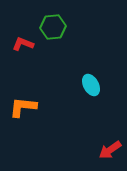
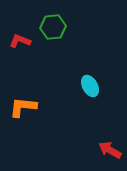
red L-shape: moved 3 px left, 3 px up
cyan ellipse: moved 1 px left, 1 px down
red arrow: rotated 65 degrees clockwise
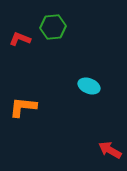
red L-shape: moved 2 px up
cyan ellipse: moved 1 px left; rotated 40 degrees counterclockwise
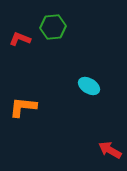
cyan ellipse: rotated 10 degrees clockwise
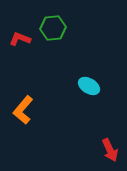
green hexagon: moved 1 px down
orange L-shape: moved 3 px down; rotated 56 degrees counterclockwise
red arrow: rotated 145 degrees counterclockwise
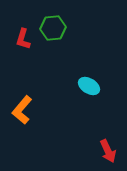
red L-shape: moved 3 px right; rotated 95 degrees counterclockwise
orange L-shape: moved 1 px left
red arrow: moved 2 px left, 1 px down
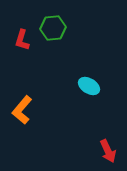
red L-shape: moved 1 px left, 1 px down
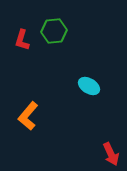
green hexagon: moved 1 px right, 3 px down
orange L-shape: moved 6 px right, 6 px down
red arrow: moved 3 px right, 3 px down
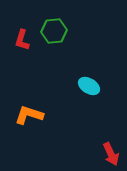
orange L-shape: moved 1 px right, 1 px up; rotated 68 degrees clockwise
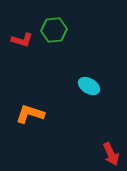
green hexagon: moved 1 px up
red L-shape: rotated 90 degrees counterclockwise
orange L-shape: moved 1 px right, 1 px up
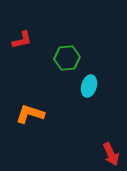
green hexagon: moved 13 px right, 28 px down
red L-shape: rotated 30 degrees counterclockwise
cyan ellipse: rotated 75 degrees clockwise
